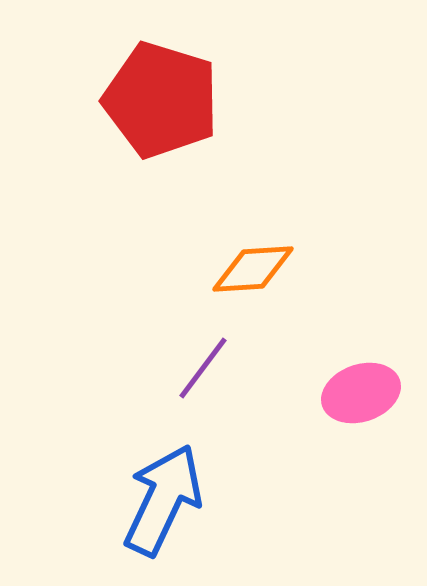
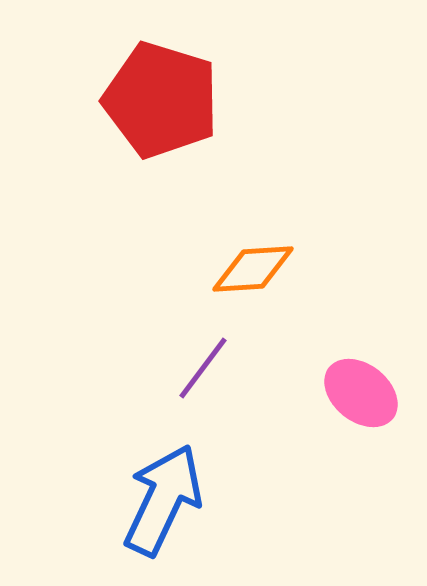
pink ellipse: rotated 58 degrees clockwise
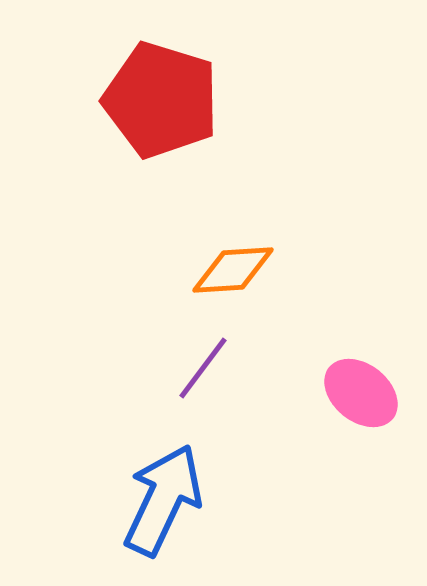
orange diamond: moved 20 px left, 1 px down
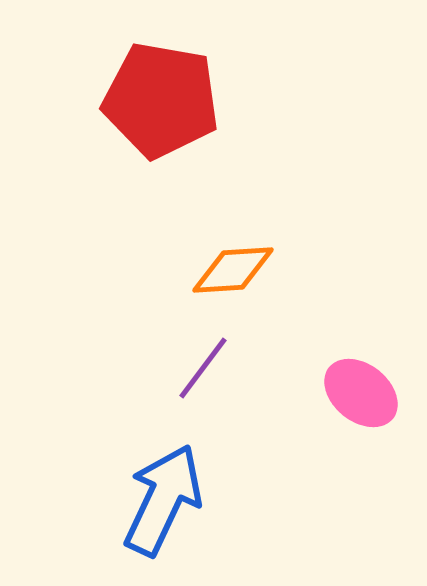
red pentagon: rotated 7 degrees counterclockwise
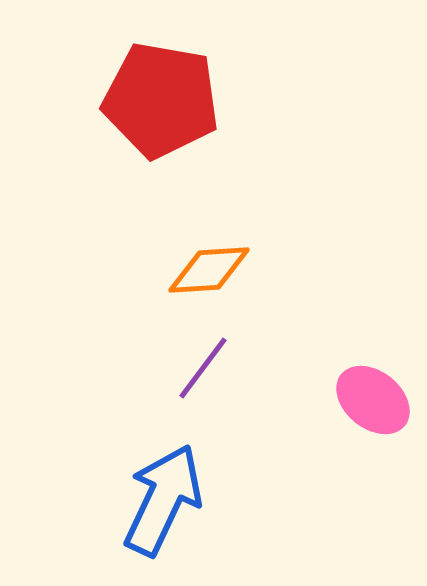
orange diamond: moved 24 px left
pink ellipse: moved 12 px right, 7 px down
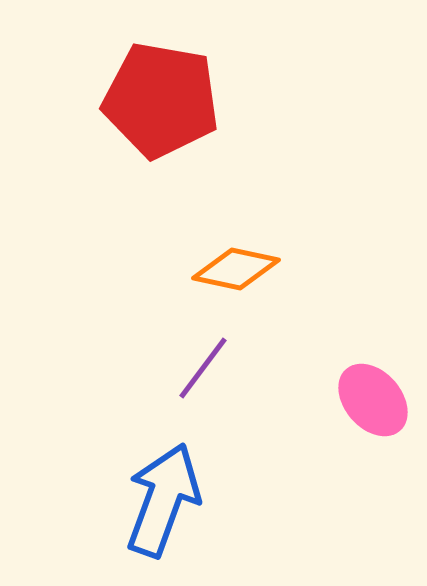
orange diamond: moved 27 px right, 1 px up; rotated 16 degrees clockwise
pink ellipse: rotated 10 degrees clockwise
blue arrow: rotated 5 degrees counterclockwise
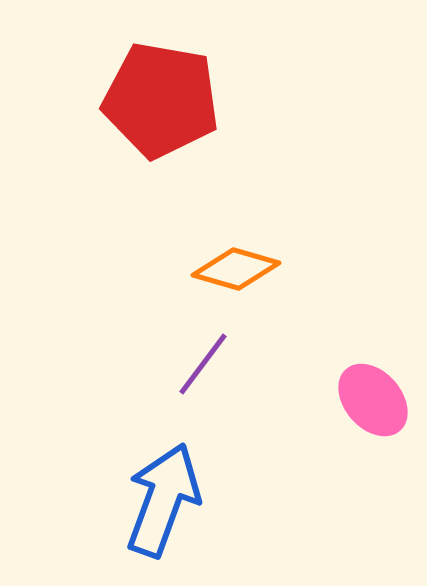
orange diamond: rotated 4 degrees clockwise
purple line: moved 4 px up
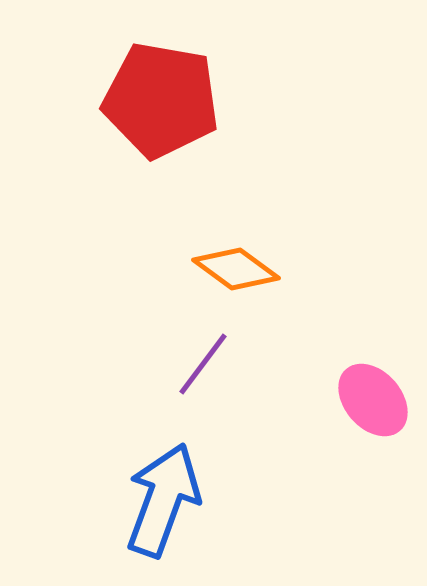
orange diamond: rotated 20 degrees clockwise
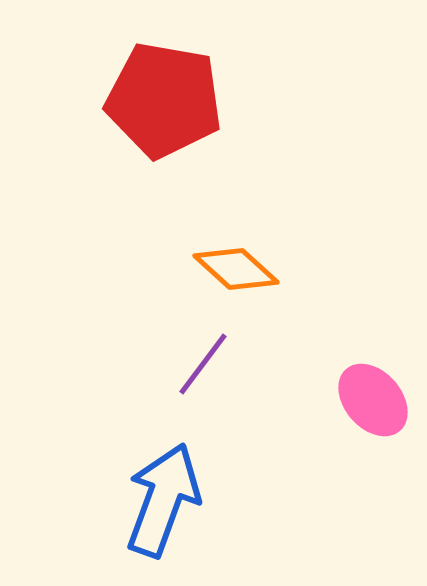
red pentagon: moved 3 px right
orange diamond: rotated 6 degrees clockwise
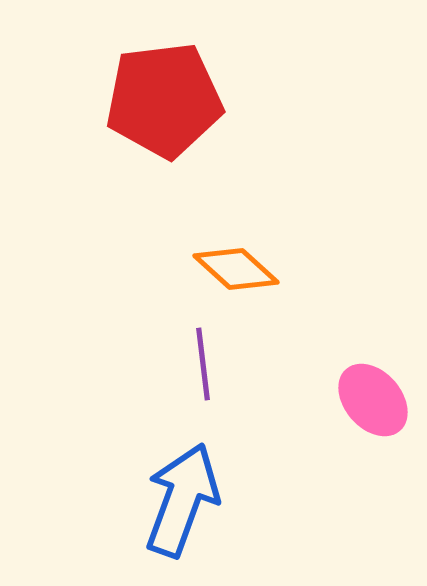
red pentagon: rotated 17 degrees counterclockwise
purple line: rotated 44 degrees counterclockwise
blue arrow: moved 19 px right
